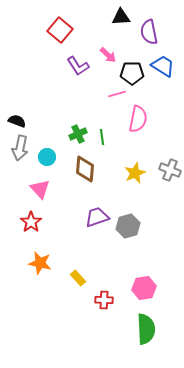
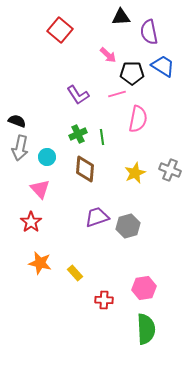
purple L-shape: moved 29 px down
yellow rectangle: moved 3 px left, 5 px up
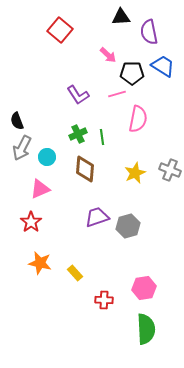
black semicircle: rotated 132 degrees counterclockwise
gray arrow: moved 2 px right; rotated 15 degrees clockwise
pink triangle: rotated 50 degrees clockwise
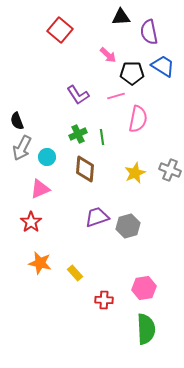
pink line: moved 1 px left, 2 px down
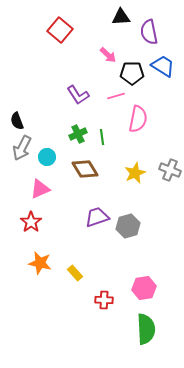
brown diamond: rotated 36 degrees counterclockwise
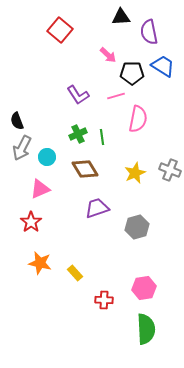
purple trapezoid: moved 9 px up
gray hexagon: moved 9 px right, 1 px down
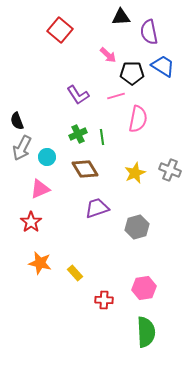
green semicircle: moved 3 px down
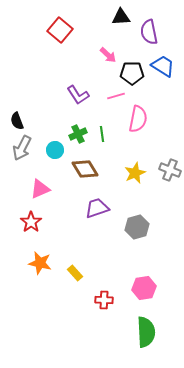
green line: moved 3 px up
cyan circle: moved 8 px right, 7 px up
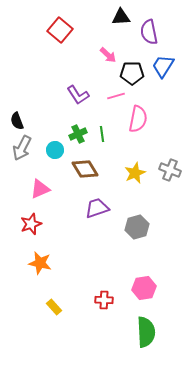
blue trapezoid: rotated 90 degrees counterclockwise
red star: moved 2 px down; rotated 15 degrees clockwise
yellow rectangle: moved 21 px left, 34 px down
